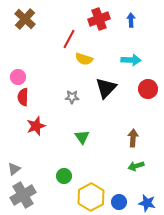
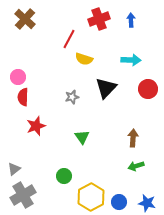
gray star: rotated 16 degrees counterclockwise
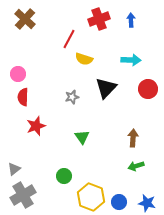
pink circle: moved 3 px up
yellow hexagon: rotated 12 degrees counterclockwise
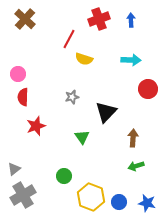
black triangle: moved 24 px down
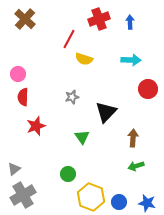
blue arrow: moved 1 px left, 2 px down
green circle: moved 4 px right, 2 px up
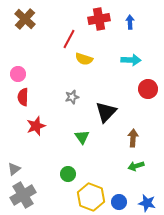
red cross: rotated 10 degrees clockwise
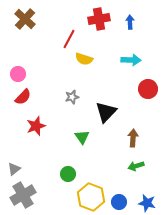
red semicircle: rotated 138 degrees counterclockwise
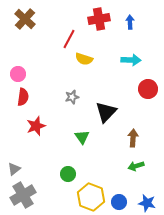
red semicircle: rotated 36 degrees counterclockwise
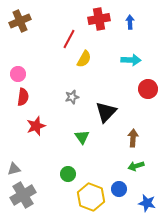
brown cross: moved 5 px left, 2 px down; rotated 25 degrees clockwise
yellow semicircle: rotated 78 degrees counterclockwise
gray triangle: rotated 24 degrees clockwise
blue circle: moved 13 px up
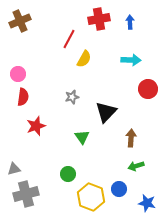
brown arrow: moved 2 px left
gray cross: moved 3 px right, 1 px up; rotated 15 degrees clockwise
